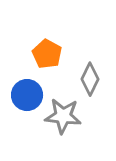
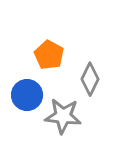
orange pentagon: moved 2 px right, 1 px down
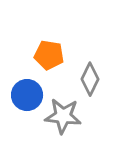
orange pentagon: rotated 20 degrees counterclockwise
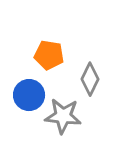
blue circle: moved 2 px right
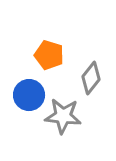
orange pentagon: rotated 8 degrees clockwise
gray diamond: moved 1 px right, 1 px up; rotated 12 degrees clockwise
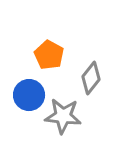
orange pentagon: rotated 12 degrees clockwise
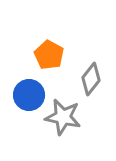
gray diamond: moved 1 px down
gray star: moved 1 px down; rotated 6 degrees clockwise
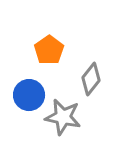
orange pentagon: moved 5 px up; rotated 8 degrees clockwise
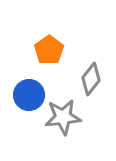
gray star: rotated 18 degrees counterclockwise
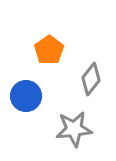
blue circle: moved 3 px left, 1 px down
gray star: moved 11 px right, 12 px down
